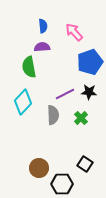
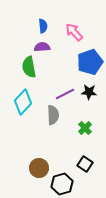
green cross: moved 4 px right, 10 px down
black hexagon: rotated 15 degrees counterclockwise
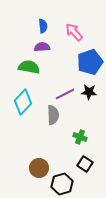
green semicircle: rotated 110 degrees clockwise
green cross: moved 5 px left, 9 px down; rotated 24 degrees counterclockwise
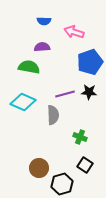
blue semicircle: moved 1 px right, 5 px up; rotated 96 degrees clockwise
pink arrow: rotated 30 degrees counterclockwise
purple line: rotated 12 degrees clockwise
cyan diamond: rotated 70 degrees clockwise
black square: moved 1 px down
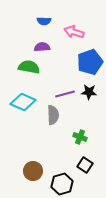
brown circle: moved 6 px left, 3 px down
